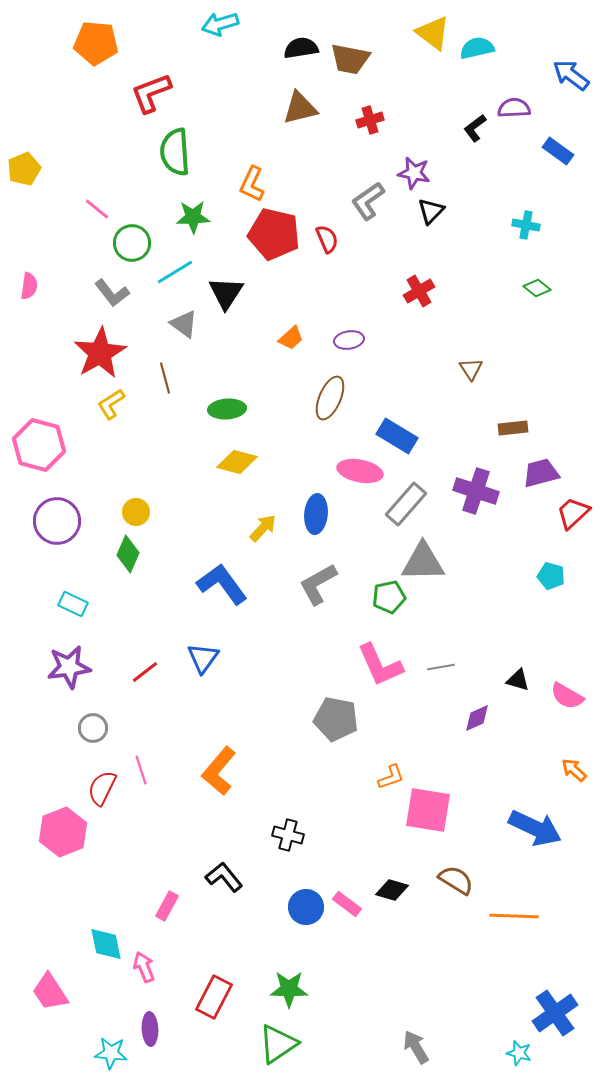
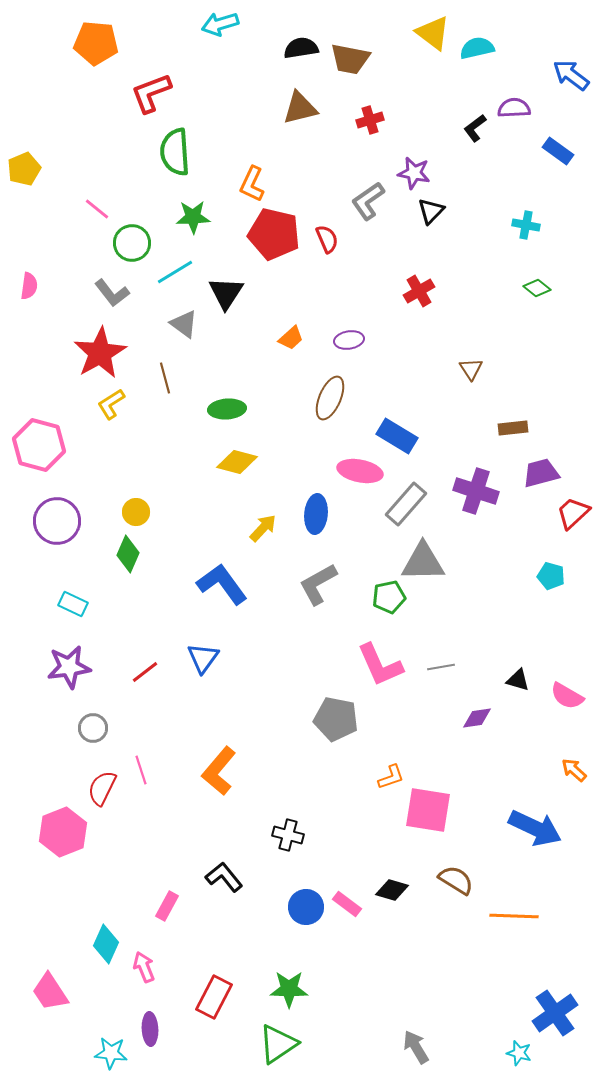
purple diamond at (477, 718): rotated 16 degrees clockwise
cyan diamond at (106, 944): rotated 36 degrees clockwise
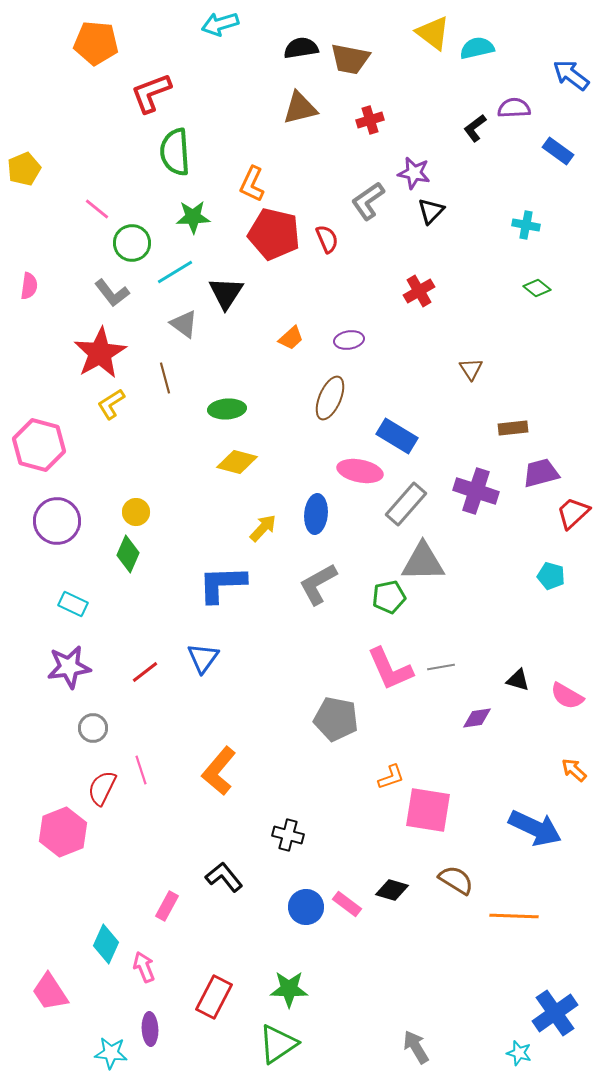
blue L-shape at (222, 584): rotated 56 degrees counterclockwise
pink L-shape at (380, 665): moved 10 px right, 4 px down
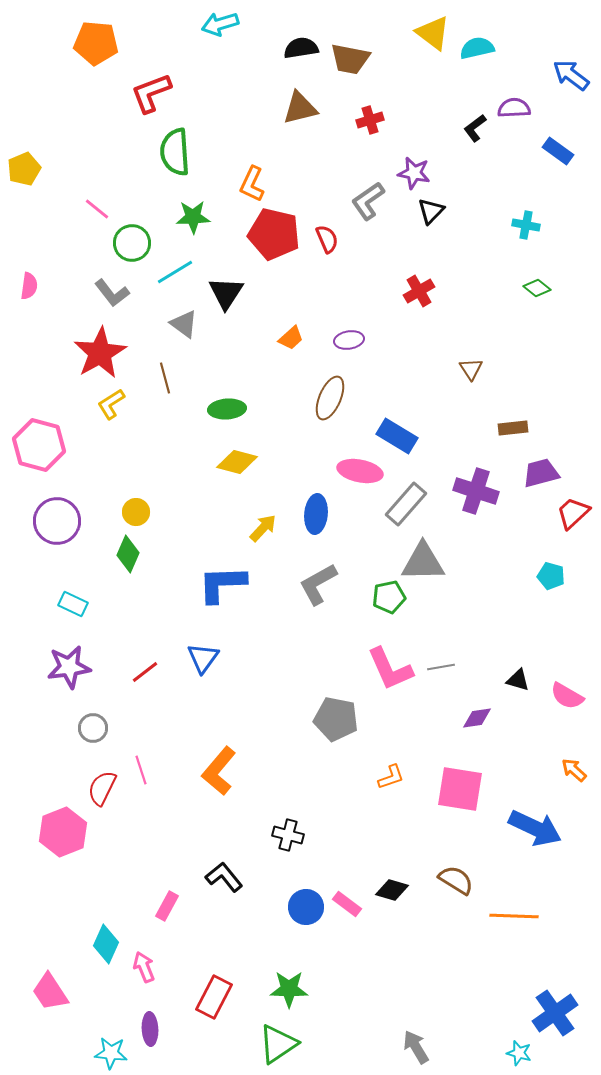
pink square at (428, 810): moved 32 px right, 21 px up
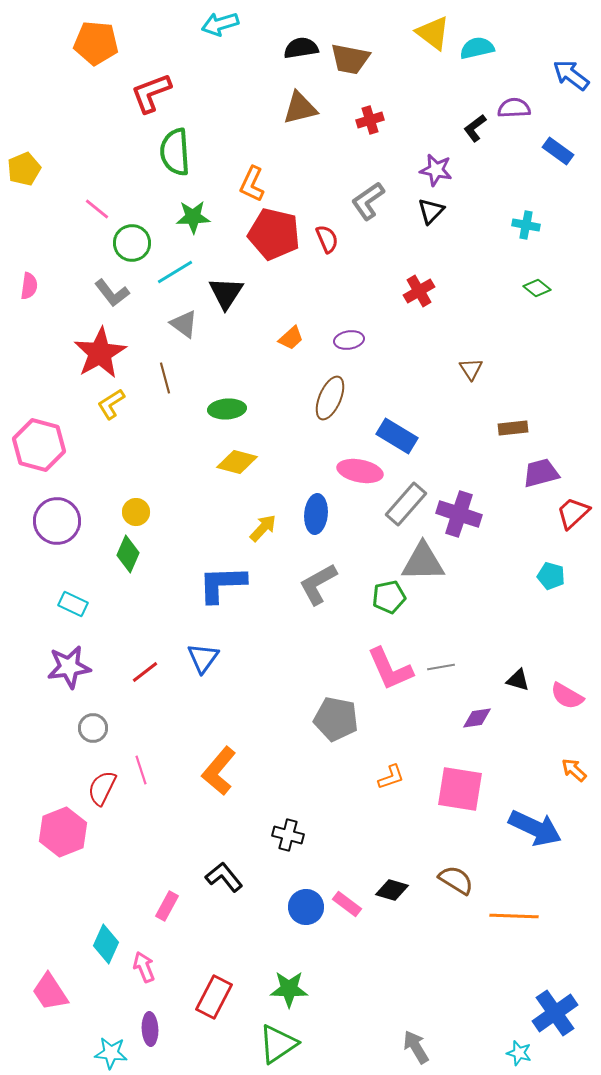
purple star at (414, 173): moved 22 px right, 3 px up
purple cross at (476, 491): moved 17 px left, 23 px down
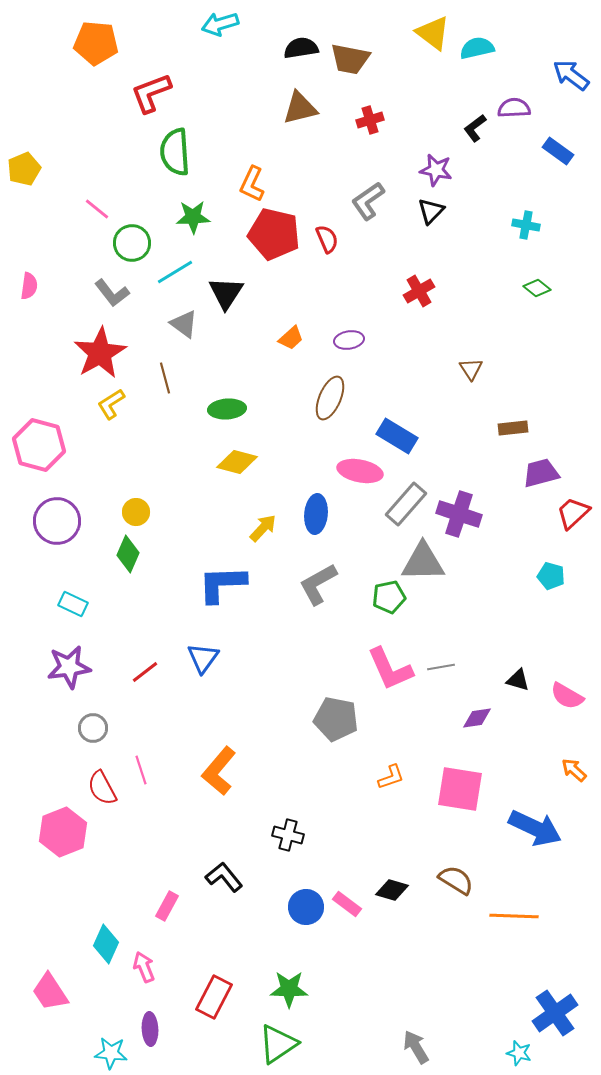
red semicircle at (102, 788): rotated 54 degrees counterclockwise
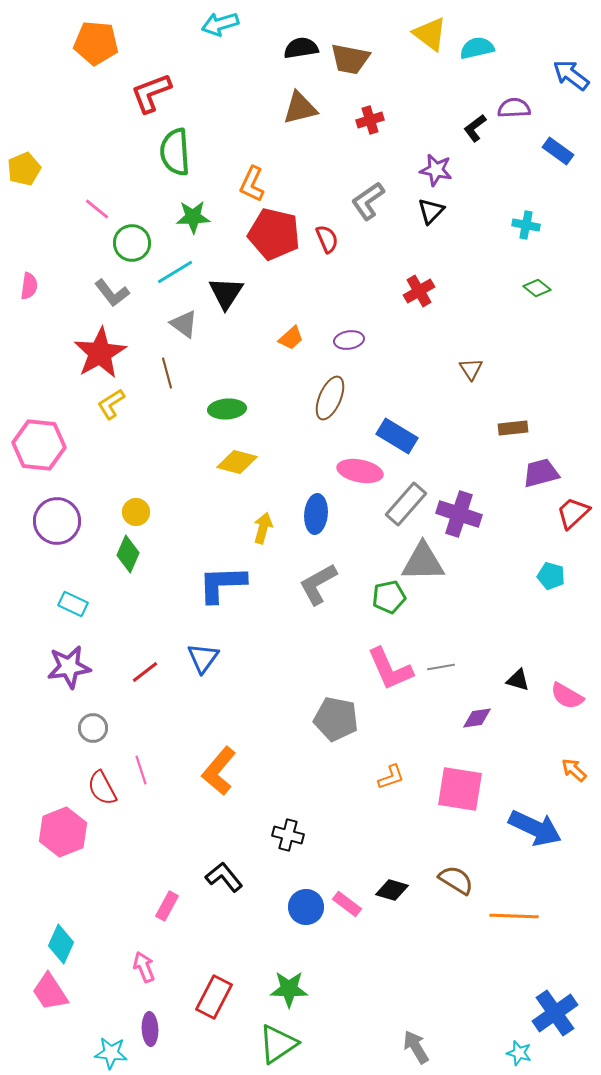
yellow triangle at (433, 33): moved 3 px left, 1 px down
brown line at (165, 378): moved 2 px right, 5 px up
pink hexagon at (39, 445): rotated 9 degrees counterclockwise
yellow arrow at (263, 528): rotated 28 degrees counterclockwise
cyan diamond at (106, 944): moved 45 px left
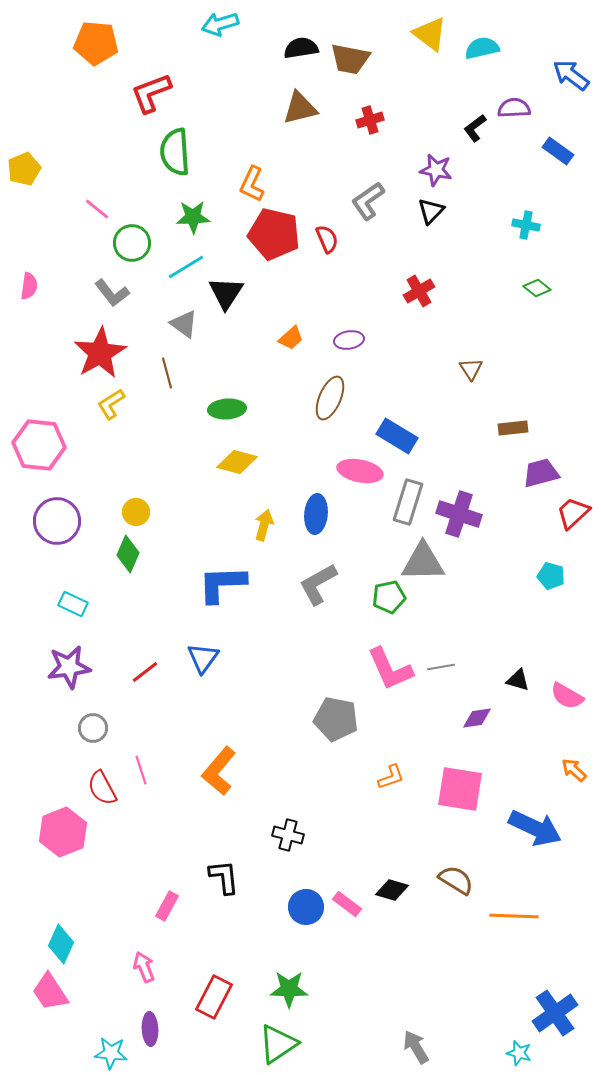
cyan semicircle at (477, 48): moved 5 px right
cyan line at (175, 272): moved 11 px right, 5 px up
gray rectangle at (406, 504): moved 2 px right, 2 px up; rotated 24 degrees counterclockwise
yellow arrow at (263, 528): moved 1 px right, 3 px up
black L-shape at (224, 877): rotated 33 degrees clockwise
